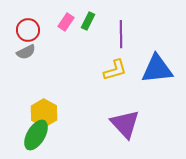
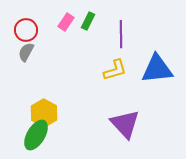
red circle: moved 2 px left
gray semicircle: rotated 144 degrees clockwise
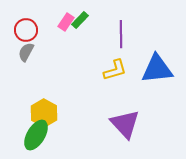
green rectangle: moved 8 px left, 1 px up; rotated 18 degrees clockwise
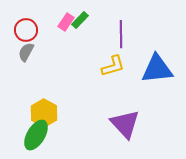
yellow L-shape: moved 2 px left, 4 px up
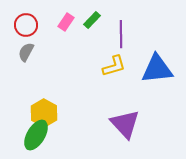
green rectangle: moved 12 px right
red circle: moved 5 px up
yellow L-shape: moved 1 px right
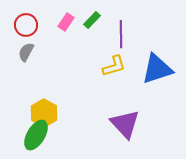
blue triangle: rotated 12 degrees counterclockwise
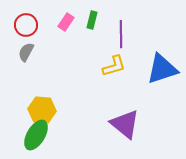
green rectangle: rotated 30 degrees counterclockwise
blue triangle: moved 5 px right
yellow hexagon: moved 2 px left, 3 px up; rotated 24 degrees counterclockwise
purple triangle: rotated 8 degrees counterclockwise
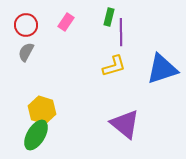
green rectangle: moved 17 px right, 3 px up
purple line: moved 2 px up
yellow hexagon: rotated 12 degrees clockwise
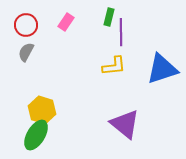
yellow L-shape: rotated 10 degrees clockwise
